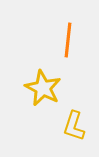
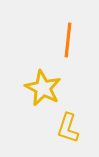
yellow L-shape: moved 6 px left, 2 px down
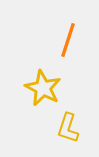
orange line: rotated 12 degrees clockwise
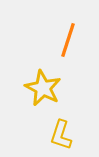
yellow L-shape: moved 7 px left, 7 px down
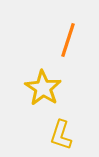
yellow star: rotated 6 degrees clockwise
